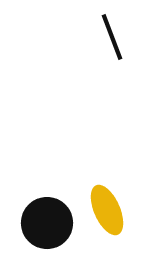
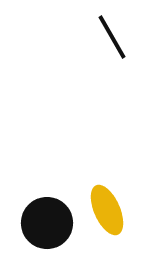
black line: rotated 9 degrees counterclockwise
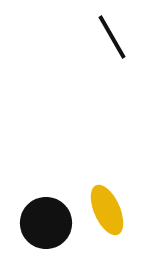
black circle: moved 1 px left
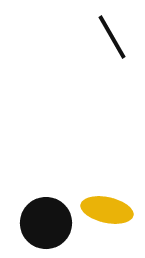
yellow ellipse: rotated 54 degrees counterclockwise
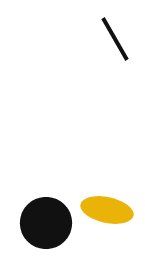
black line: moved 3 px right, 2 px down
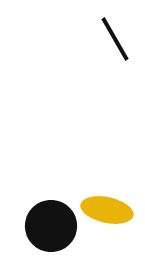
black circle: moved 5 px right, 3 px down
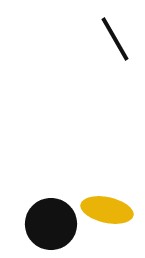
black circle: moved 2 px up
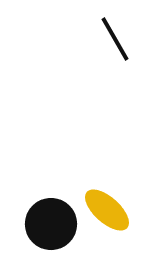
yellow ellipse: rotated 30 degrees clockwise
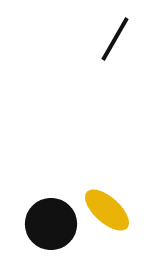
black line: rotated 60 degrees clockwise
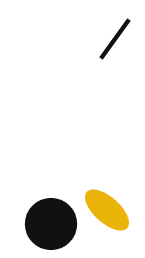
black line: rotated 6 degrees clockwise
